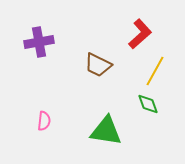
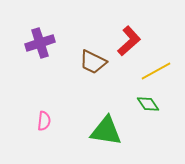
red L-shape: moved 11 px left, 7 px down
purple cross: moved 1 px right, 1 px down; rotated 8 degrees counterclockwise
brown trapezoid: moved 5 px left, 3 px up
yellow line: moved 1 px right; rotated 32 degrees clockwise
green diamond: rotated 15 degrees counterclockwise
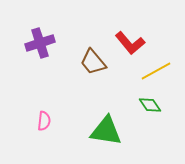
red L-shape: moved 1 px right, 2 px down; rotated 92 degrees clockwise
brown trapezoid: rotated 24 degrees clockwise
green diamond: moved 2 px right, 1 px down
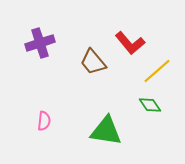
yellow line: moved 1 px right; rotated 12 degrees counterclockwise
